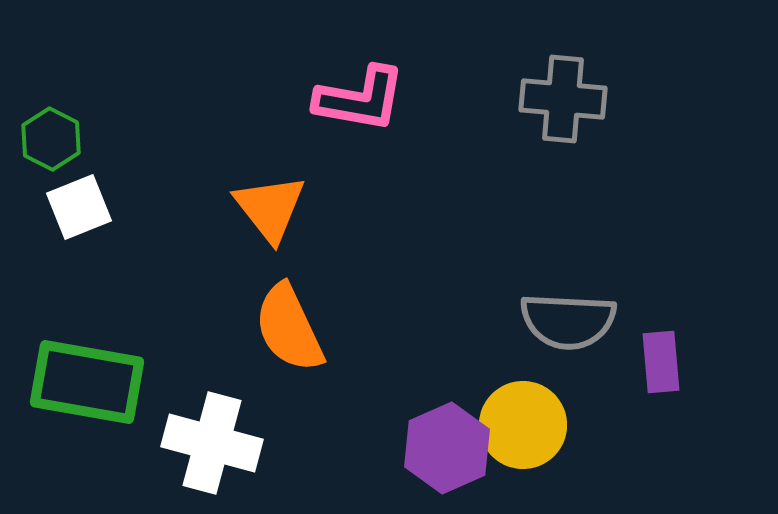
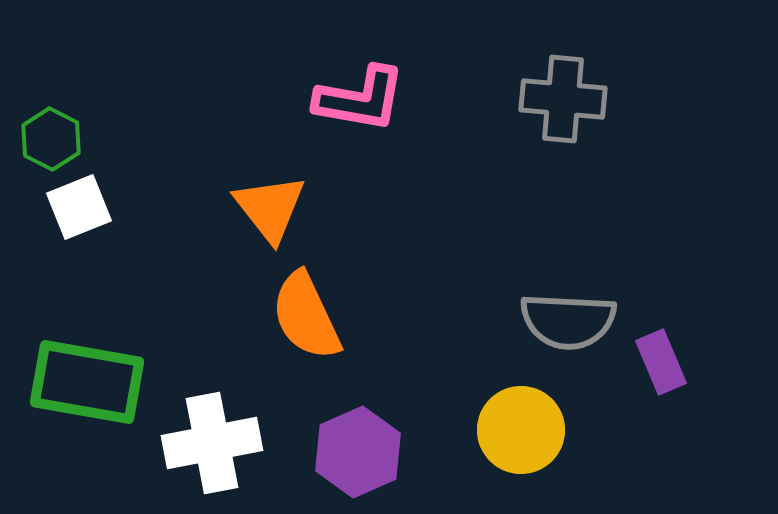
orange semicircle: moved 17 px right, 12 px up
purple rectangle: rotated 18 degrees counterclockwise
yellow circle: moved 2 px left, 5 px down
white cross: rotated 26 degrees counterclockwise
purple hexagon: moved 89 px left, 4 px down
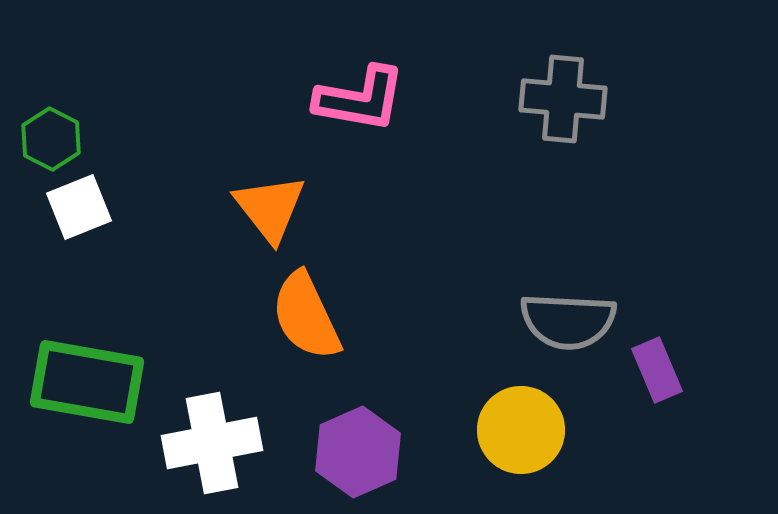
purple rectangle: moved 4 px left, 8 px down
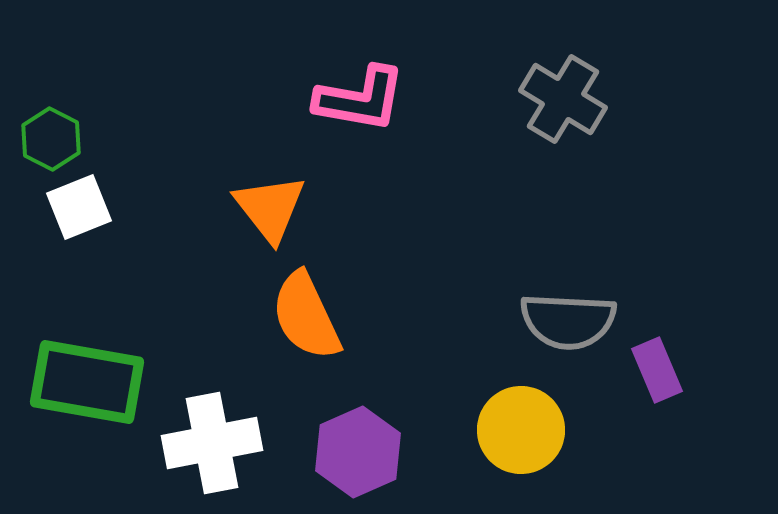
gray cross: rotated 26 degrees clockwise
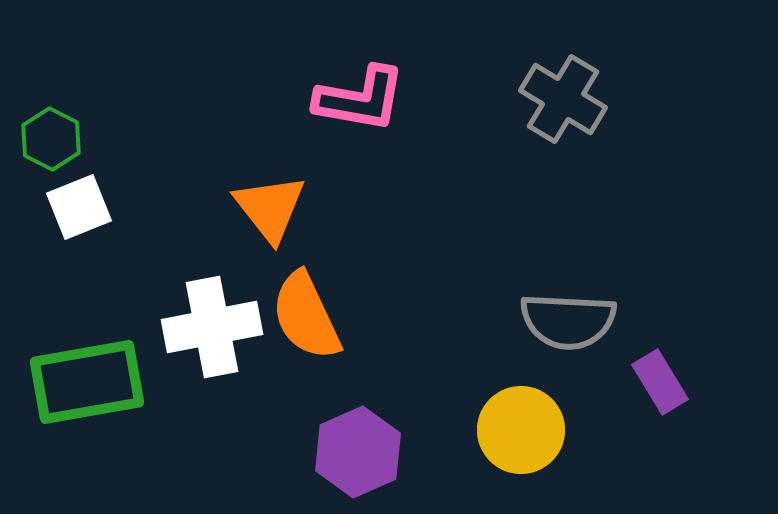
purple rectangle: moved 3 px right, 12 px down; rotated 8 degrees counterclockwise
green rectangle: rotated 20 degrees counterclockwise
white cross: moved 116 px up
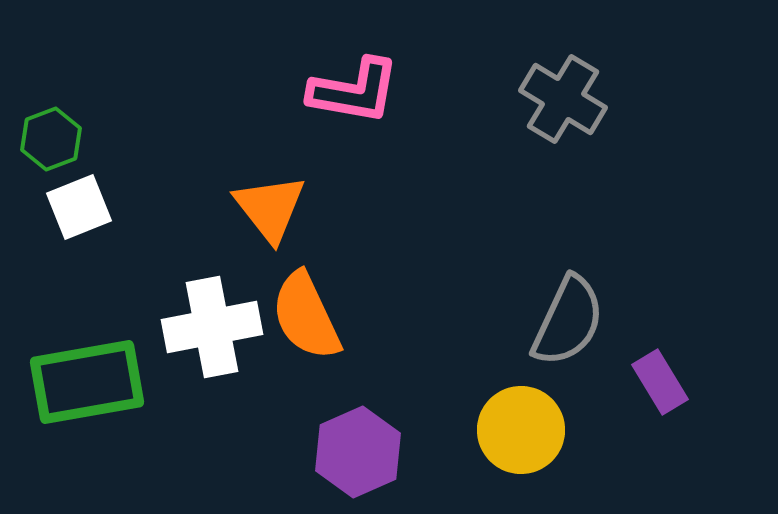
pink L-shape: moved 6 px left, 8 px up
green hexagon: rotated 12 degrees clockwise
gray semicircle: rotated 68 degrees counterclockwise
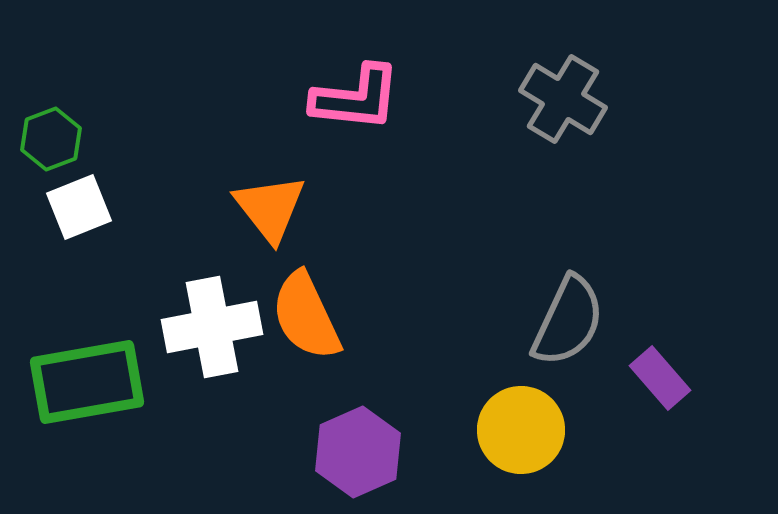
pink L-shape: moved 2 px right, 7 px down; rotated 4 degrees counterclockwise
purple rectangle: moved 4 px up; rotated 10 degrees counterclockwise
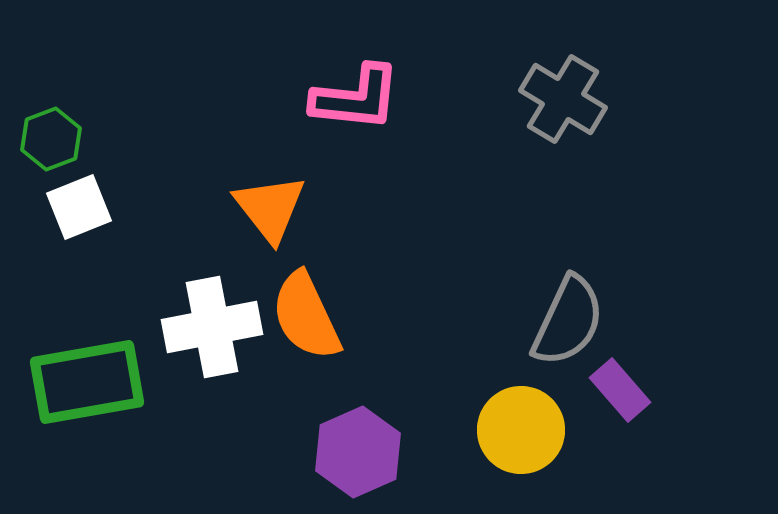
purple rectangle: moved 40 px left, 12 px down
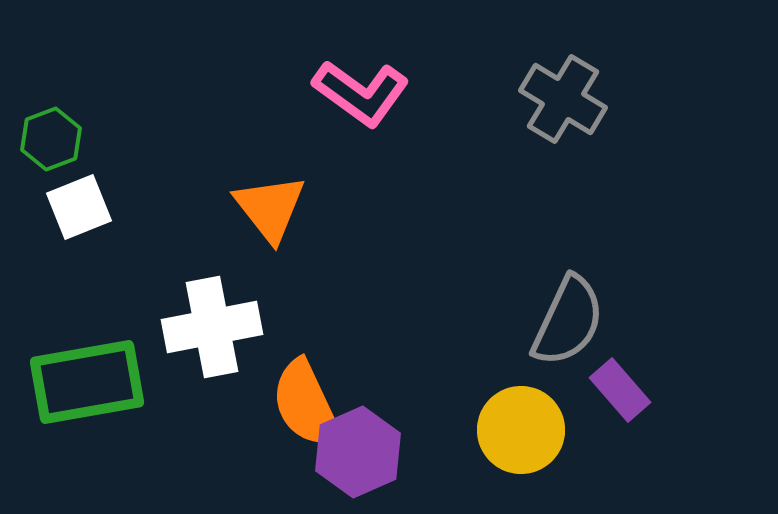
pink L-shape: moved 5 px right, 5 px up; rotated 30 degrees clockwise
orange semicircle: moved 88 px down
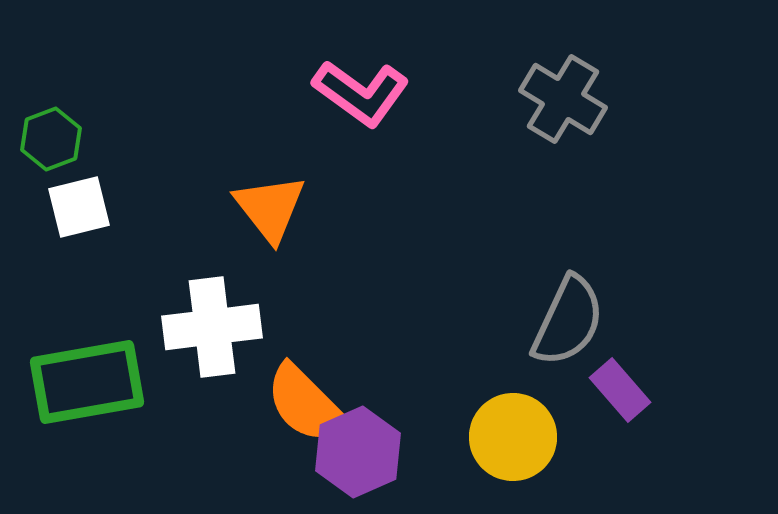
white square: rotated 8 degrees clockwise
white cross: rotated 4 degrees clockwise
orange semicircle: rotated 20 degrees counterclockwise
yellow circle: moved 8 px left, 7 px down
